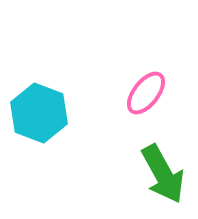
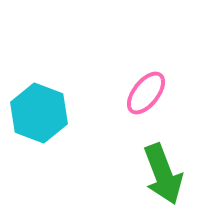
green arrow: rotated 8 degrees clockwise
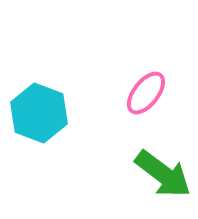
green arrow: rotated 32 degrees counterclockwise
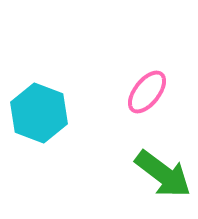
pink ellipse: moved 1 px right, 1 px up
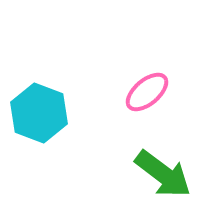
pink ellipse: rotated 12 degrees clockwise
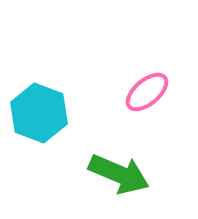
green arrow: moved 44 px left; rotated 14 degrees counterclockwise
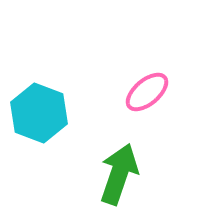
green arrow: rotated 94 degrees counterclockwise
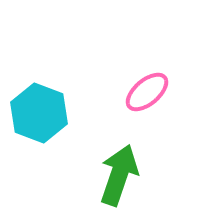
green arrow: moved 1 px down
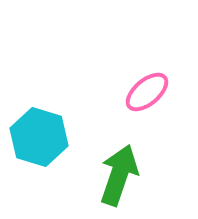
cyan hexagon: moved 24 px down; rotated 4 degrees counterclockwise
